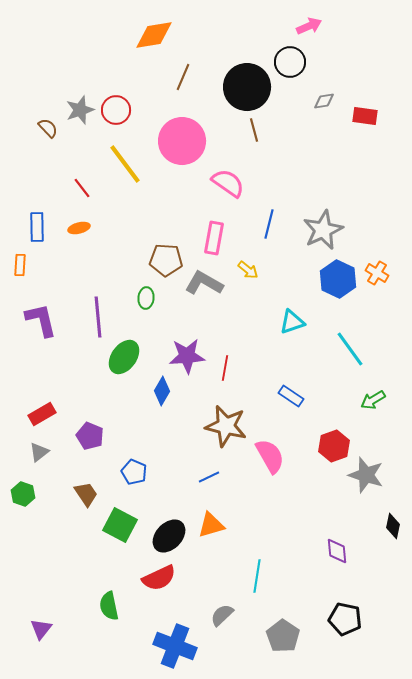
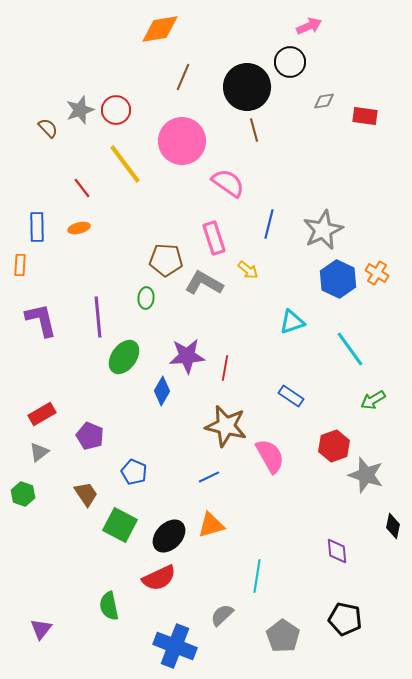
orange diamond at (154, 35): moved 6 px right, 6 px up
pink rectangle at (214, 238): rotated 28 degrees counterclockwise
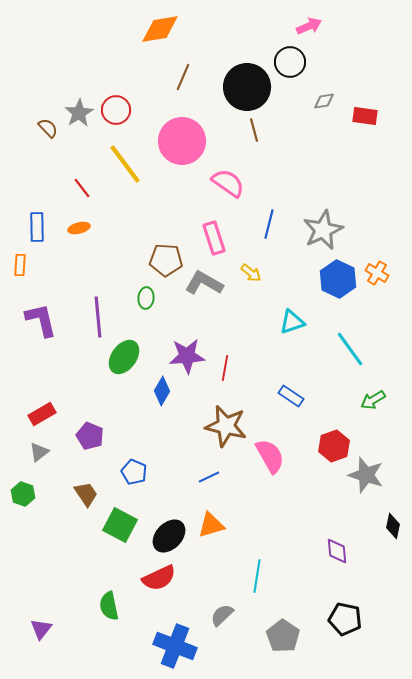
gray star at (80, 110): moved 1 px left, 3 px down; rotated 12 degrees counterclockwise
yellow arrow at (248, 270): moved 3 px right, 3 px down
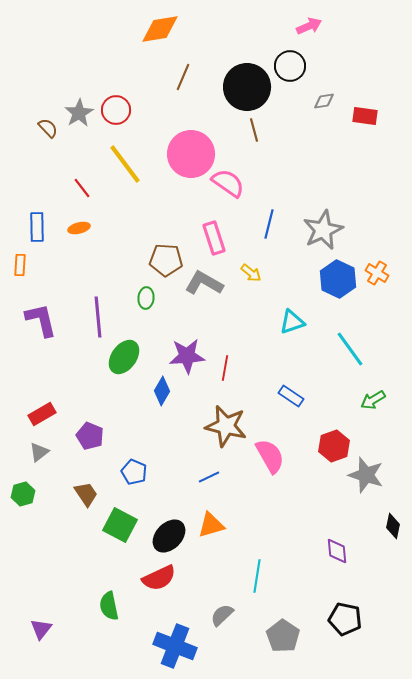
black circle at (290, 62): moved 4 px down
pink circle at (182, 141): moved 9 px right, 13 px down
green hexagon at (23, 494): rotated 25 degrees clockwise
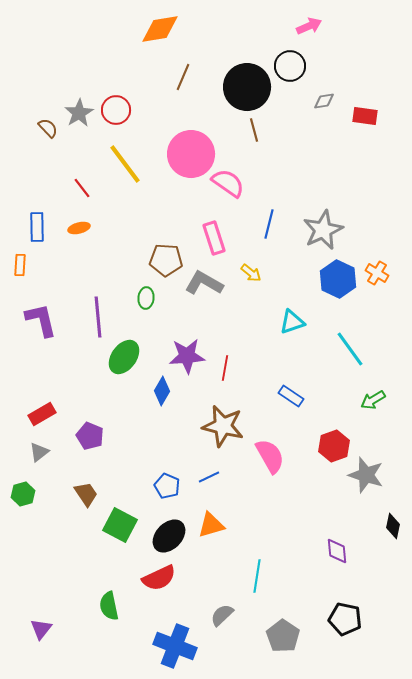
brown star at (226, 426): moved 3 px left
blue pentagon at (134, 472): moved 33 px right, 14 px down
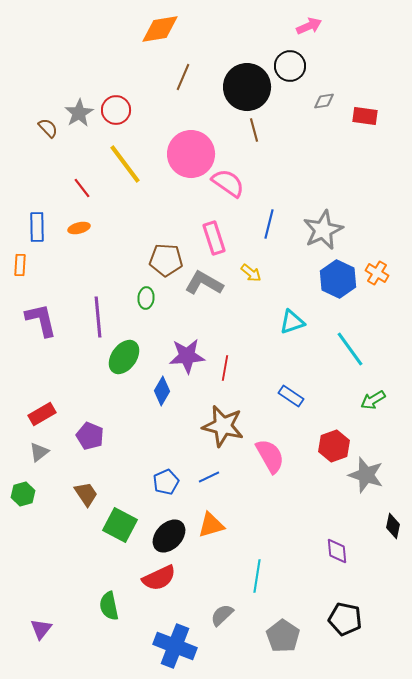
blue pentagon at (167, 486): moved 1 px left, 4 px up; rotated 25 degrees clockwise
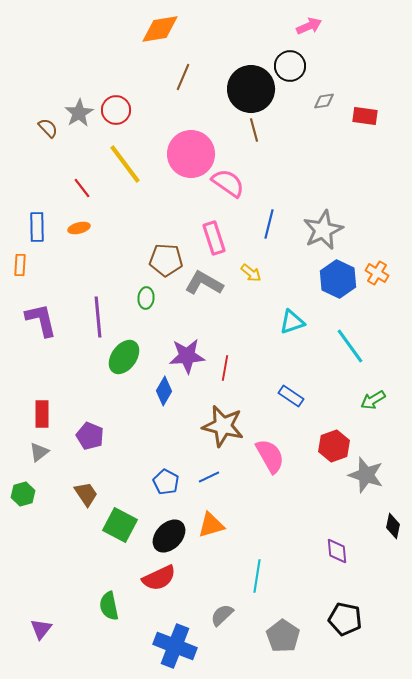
black circle at (247, 87): moved 4 px right, 2 px down
cyan line at (350, 349): moved 3 px up
blue diamond at (162, 391): moved 2 px right
red rectangle at (42, 414): rotated 60 degrees counterclockwise
blue pentagon at (166, 482): rotated 20 degrees counterclockwise
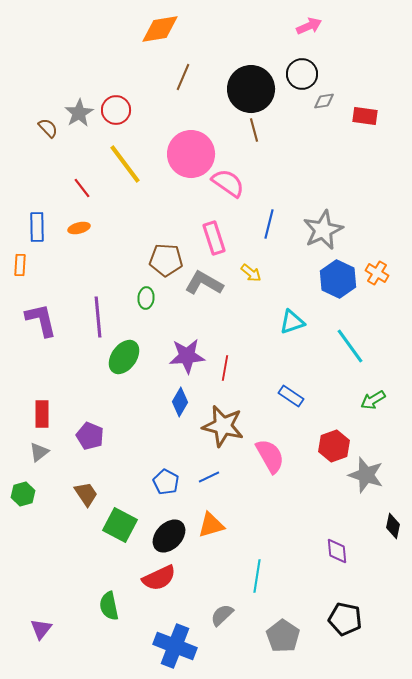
black circle at (290, 66): moved 12 px right, 8 px down
blue diamond at (164, 391): moved 16 px right, 11 px down
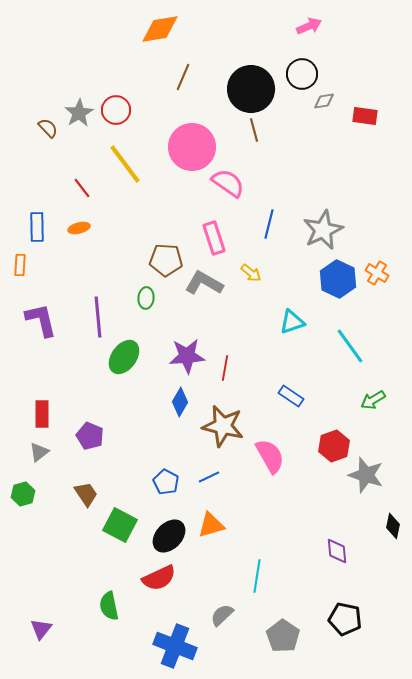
pink circle at (191, 154): moved 1 px right, 7 px up
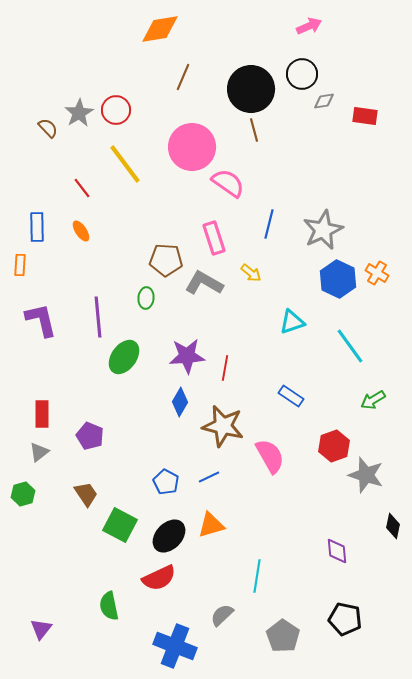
orange ellipse at (79, 228): moved 2 px right, 3 px down; rotated 70 degrees clockwise
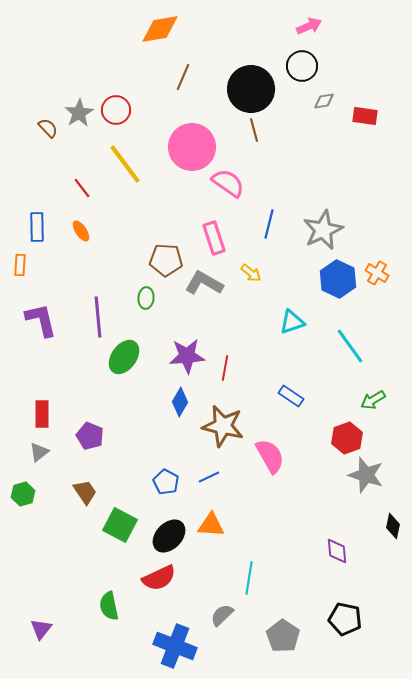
black circle at (302, 74): moved 8 px up
red hexagon at (334, 446): moved 13 px right, 8 px up
brown trapezoid at (86, 494): moved 1 px left, 2 px up
orange triangle at (211, 525): rotated 20 degrees clockwise
cyan line at (257, 576): moved 8 px left, 2 px down
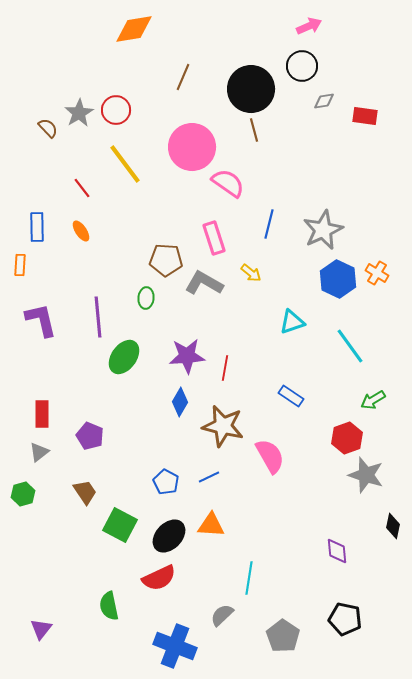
orange diamond at (160, 29): moved 26 px left
